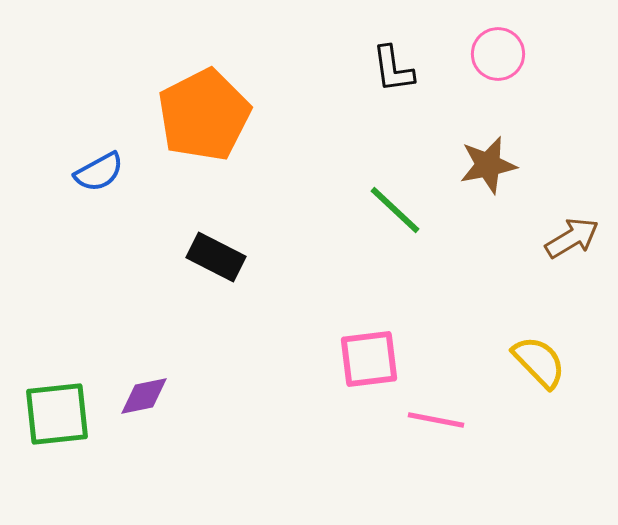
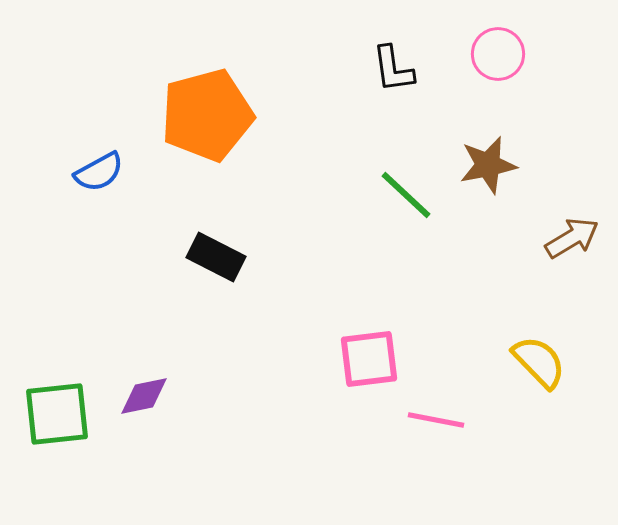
orange pentagon: moved 3 px right; rotated 12 degrees clockwise
green line: moved 11 px right, 15 px up
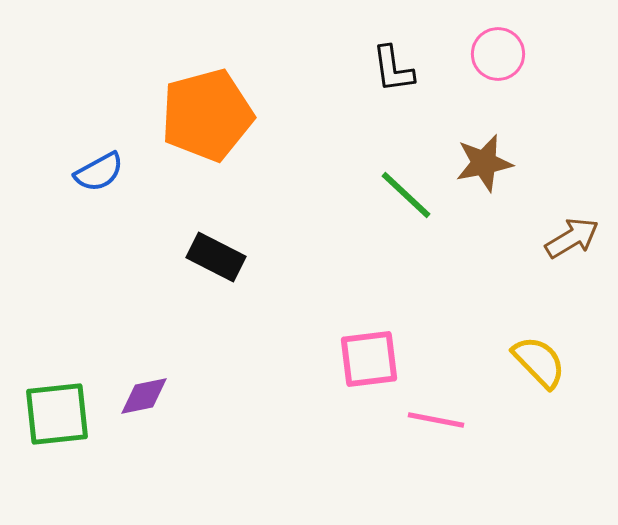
brown star: moved 4 px left, 2 px up
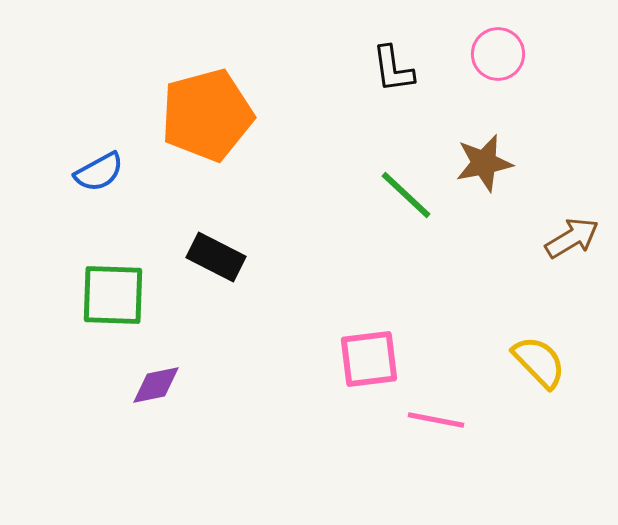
purple diamond: moved 12 px right, 11 px up
green square: moved 56 px right, 119 px up; rotated 8 degrees clockwise
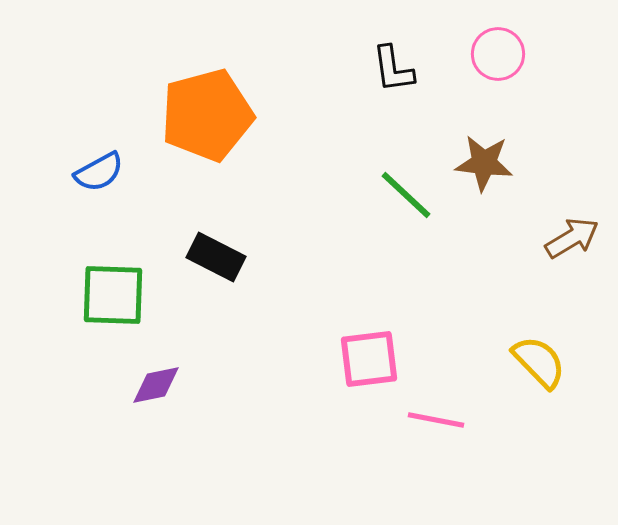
brown star: rotated 18 degrees clockwise
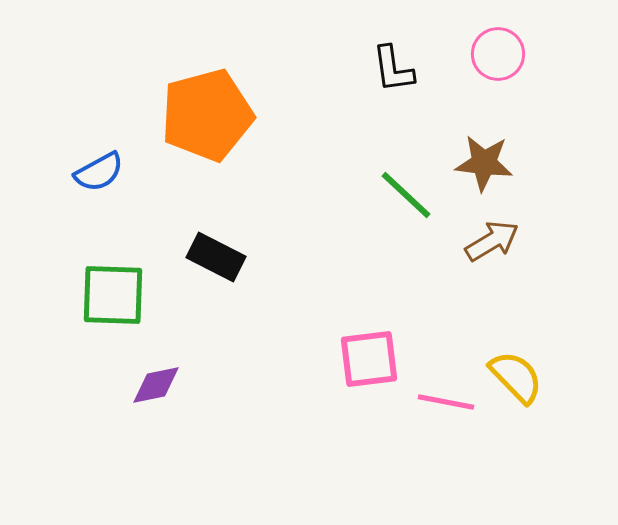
brown arrow: moved 80 px left, 3 px down
yellow semicircle: moved 23 px left, 15 px down
pink line: moved 10 px right, 18 px up
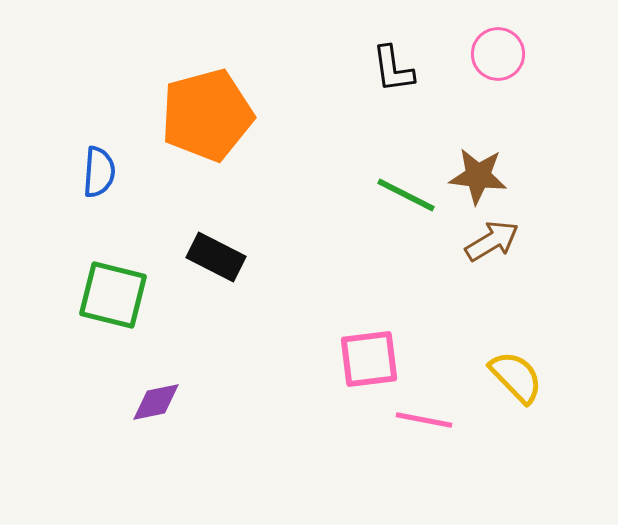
brown star: moved 6 px left, 13 px down
blue semicircle: rotated 57 degrees counterclockwise
green line: rotated 16 degrees counterclockwise
green square: rotated 12 degrees clockwise
purple diamond: moved 17 px down
pink line: moved 22 px left, 18 px down
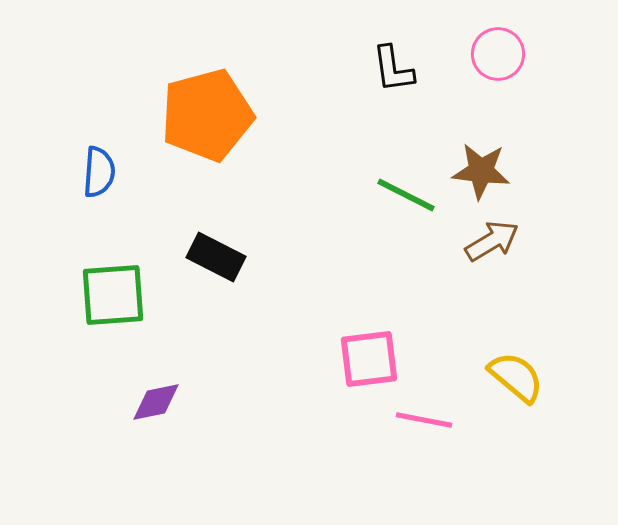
brown star: moved 3 px right, 5 px up
green square: rotated 18 degrees counterclockwise
yellow semicircle: rotated 6 degrees counterclockwise
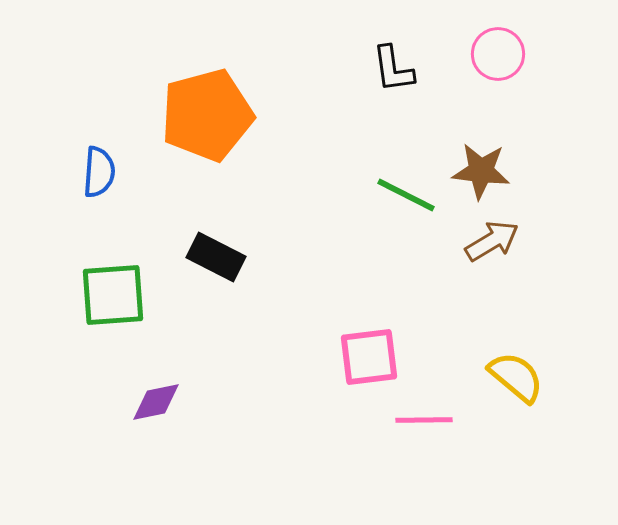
pink square: moved 2 px up
pink line: rotated 12 degrees counterclockwise
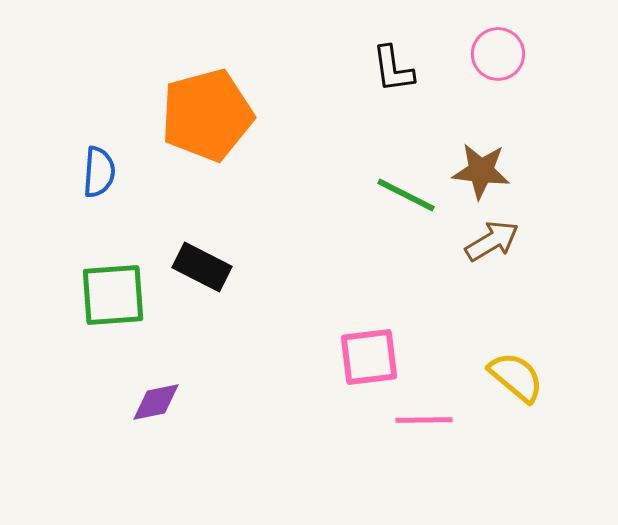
black rectangle: moved 14 px left, 10 px down
